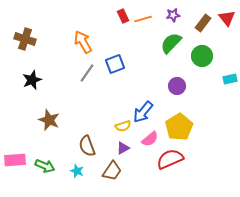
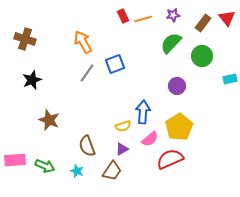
blue arrow: rotated 145 degrees clockwise
purple triangle: moved 1 px left, 1 px down
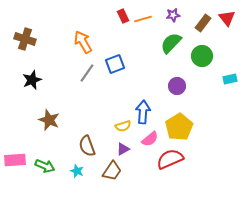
purple triangle: moved 1 px right
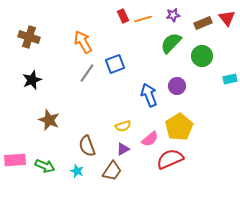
brown rectangle: rotated 30 degrees clockwise
brown cross: moved 4 px right, 2 px up
blue arrow: moved 6 px right, 17 px up; rotated 25 degrees counterclockwise
